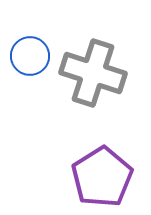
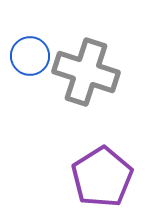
gray cross: moved 7 px left, 1 px up
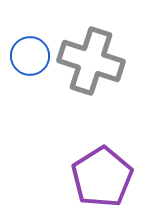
gray cross: moved 5 px right, 11 px up
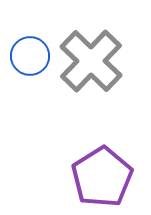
gray cross: rotated 26 degrees clockwise
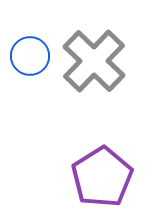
gray cross: moved 3 px right
